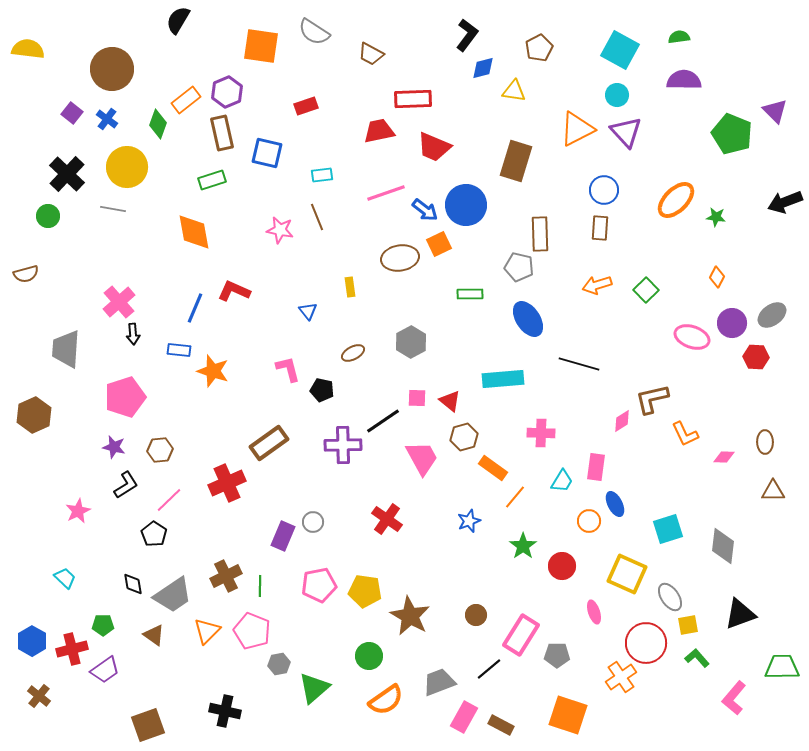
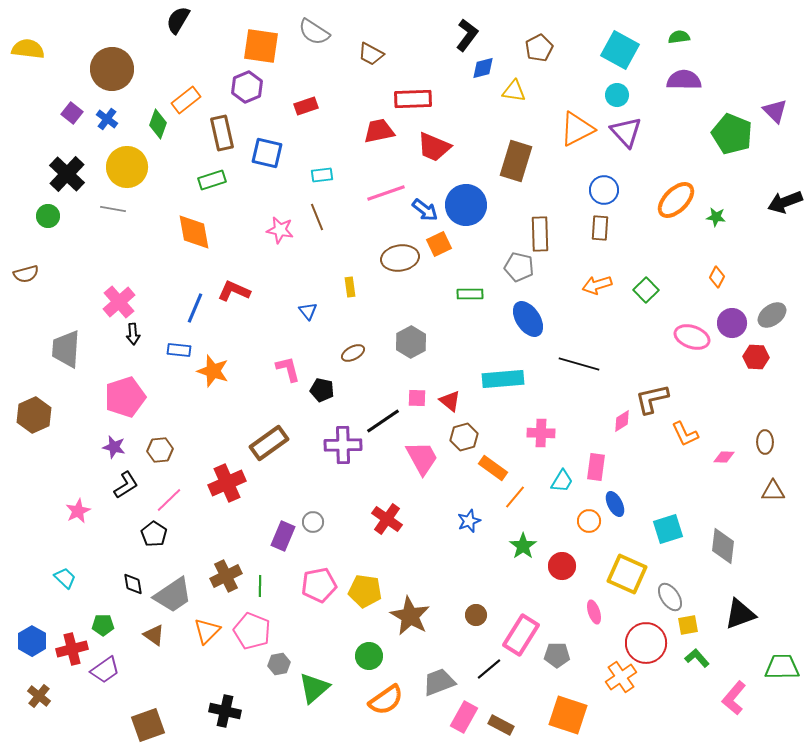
purple hexagon at (227, 92): moved 20 px right, 5 px up
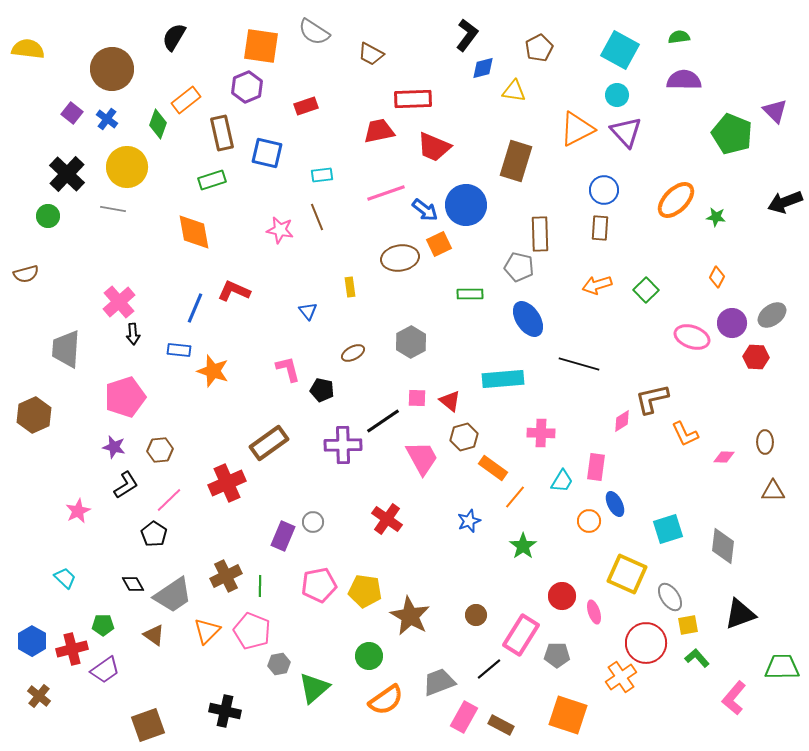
black semicircle at (178, 20): moved 4 px left, 17 px down
red circle at (562, 566): moved 30 px down
black diamond at (133, 584): rotated 20 degrees counterclockwise
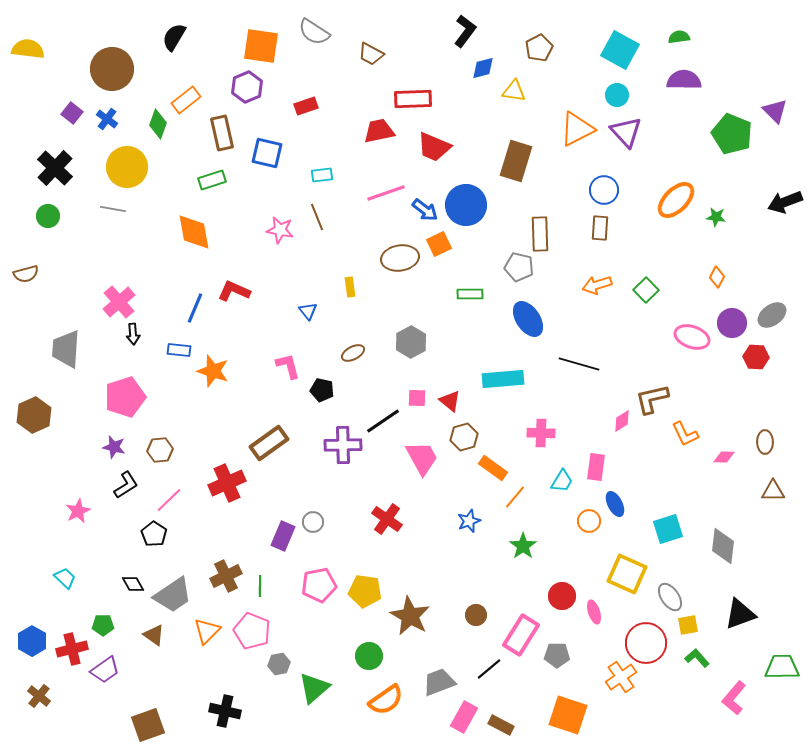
black L-shape at (467, 35): moved 2 px left, 4 px up
black cross at (67, 174): moved 12 px left, 6 px up
pink L-shape at (288, 369): moved 3 px up
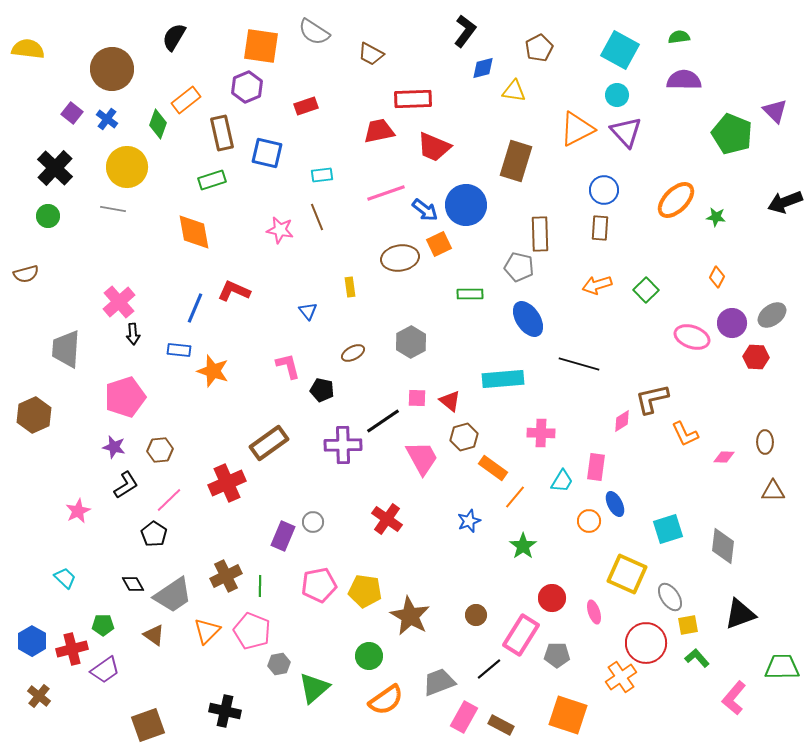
red circle at (562, 596): moved 10 px left, 2 px down
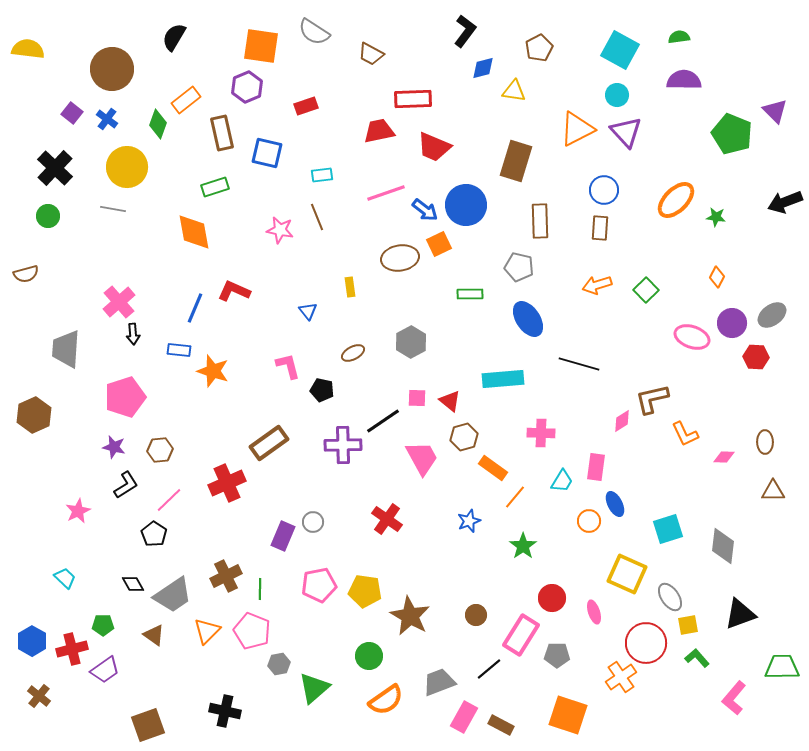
green rectangle at (212, 180): moved 3 px right, 7 px down
brown rectangle at (540, 234): moved 13 px up
green line at (260, 586): moved 3 px down
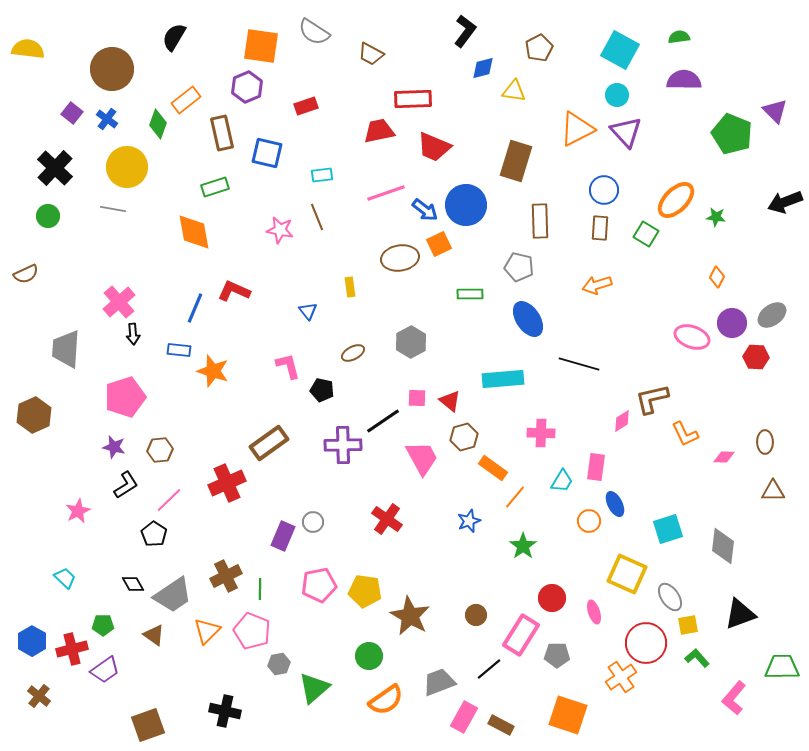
brown semicircle at (26, 274): rotated 10 degrees counterclockwise
green square at (646, 290): moved 56 px up; rotated 15 degrees counterclockwise
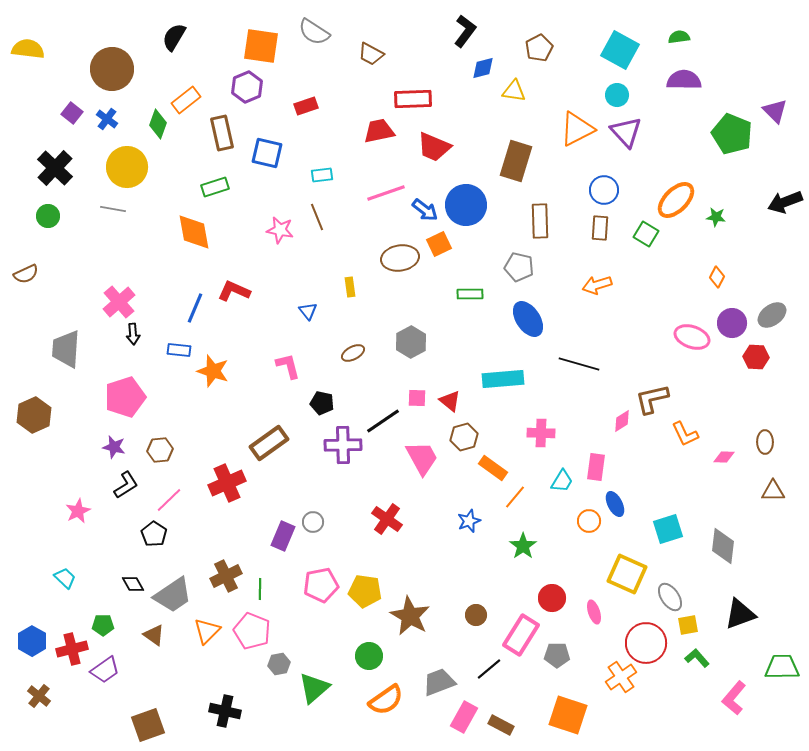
black pentagon at (322, 390): moved 13 px down
pink pentagon at (319, 585): moved 2 px right
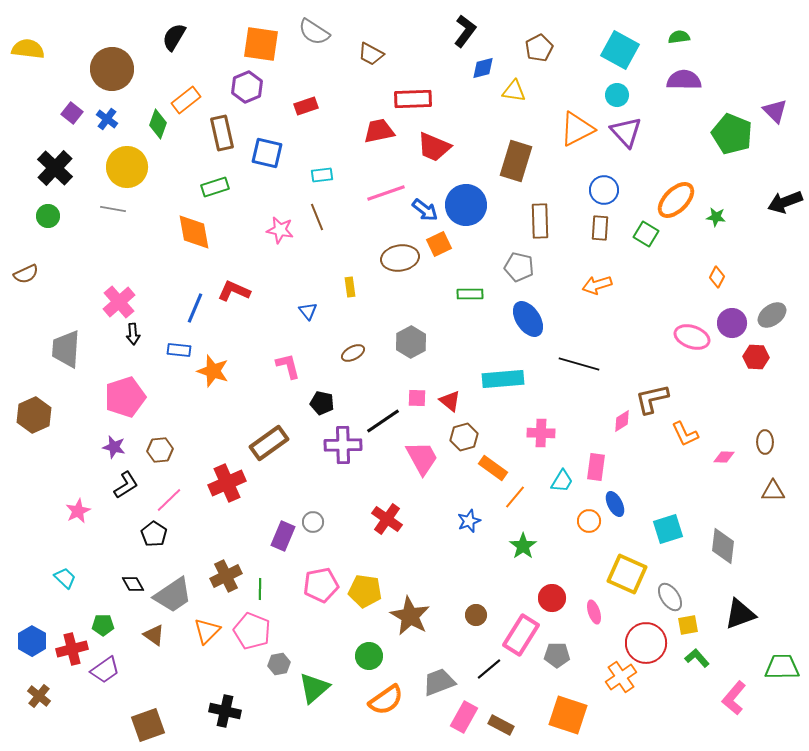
orange square at (261, 46): moved 2 px up
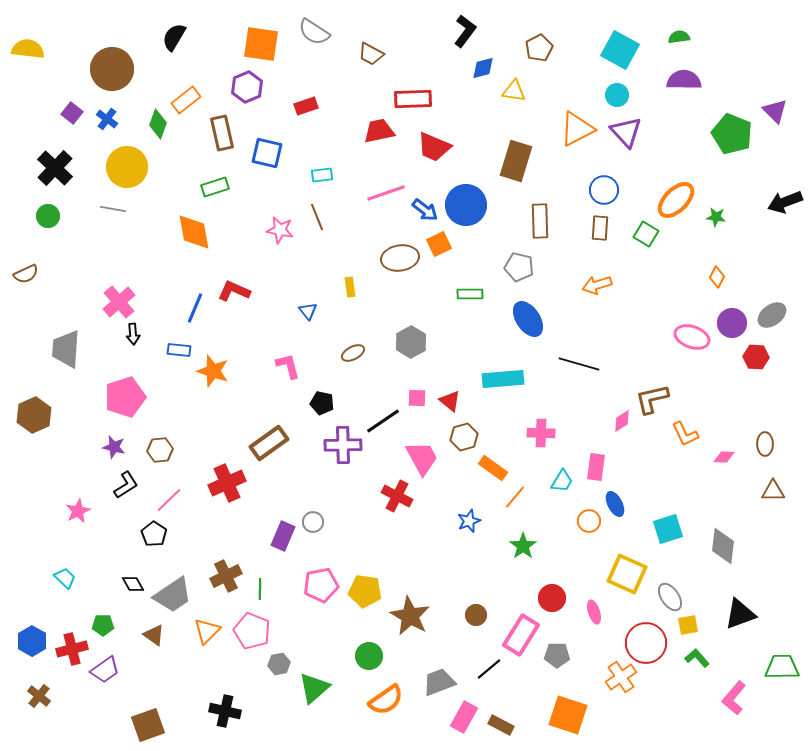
brown ellipse at (765, 442): moved 2 px down
red cross at (387, 519): moved 10 px right, 23 px up; rotated 8 degrees counterclockwise
